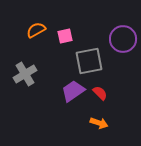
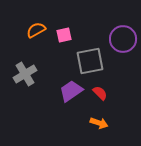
pink square: moved 1 px left, 1 px up
gray square: moved 1 px right
purple trapezoid: moved 2 px left
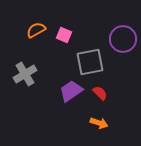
pink square: rotated 35 degrees clockwise
gray square: moved 1 px down
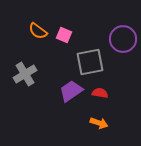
orange semicircle: moved 2 px right, 1 px down; rotated 114 degrees counterclockwise
red semicircle: rotated 35 degrees counterclockwise
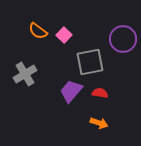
pink square: rotated 21 degrees clockwise
purple trapezoid: rotated 15 degrees counterclockwise
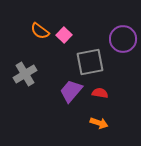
orange semicircle: moved 2 px right
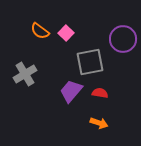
pink square: moved 2 px right, 2 px up
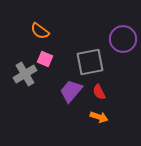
pink square: moved 21 px left, 26 px down; rotated 21 degrees counterclockwise
red semicircle: moved 1 px left, 1 px up; rotated 126 degrees counterclockwise
orange arrow: moved 6 px up
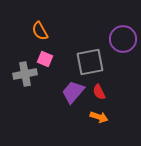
orange semicircle: rotated 24 degrees clockwise
gray cross: rotated 20 degrees clockwise
purple trapezoid: moved 2 px right, 1 px down
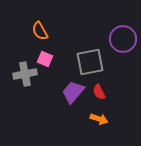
orange arrow: moved 2 px down
